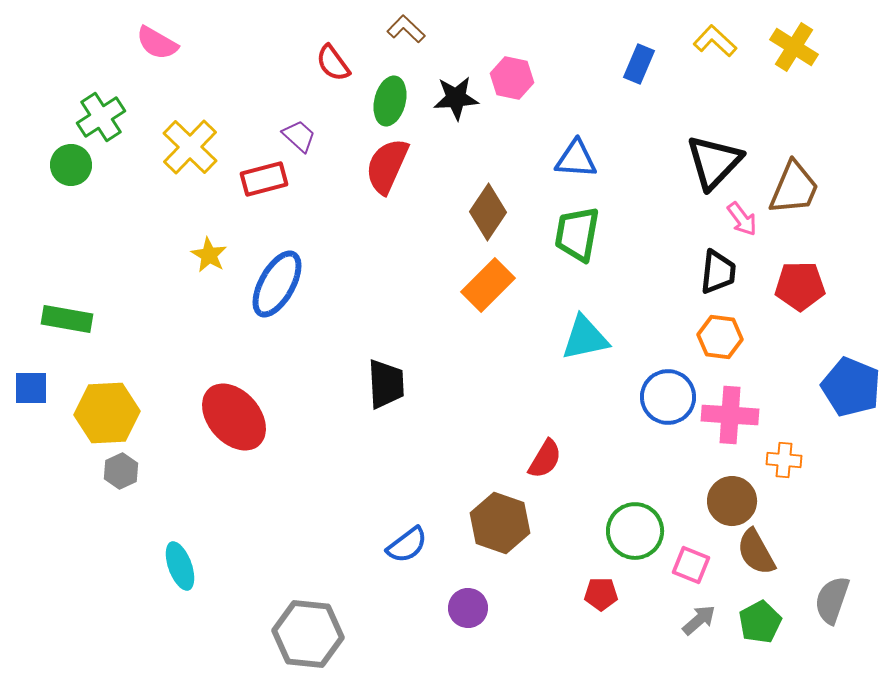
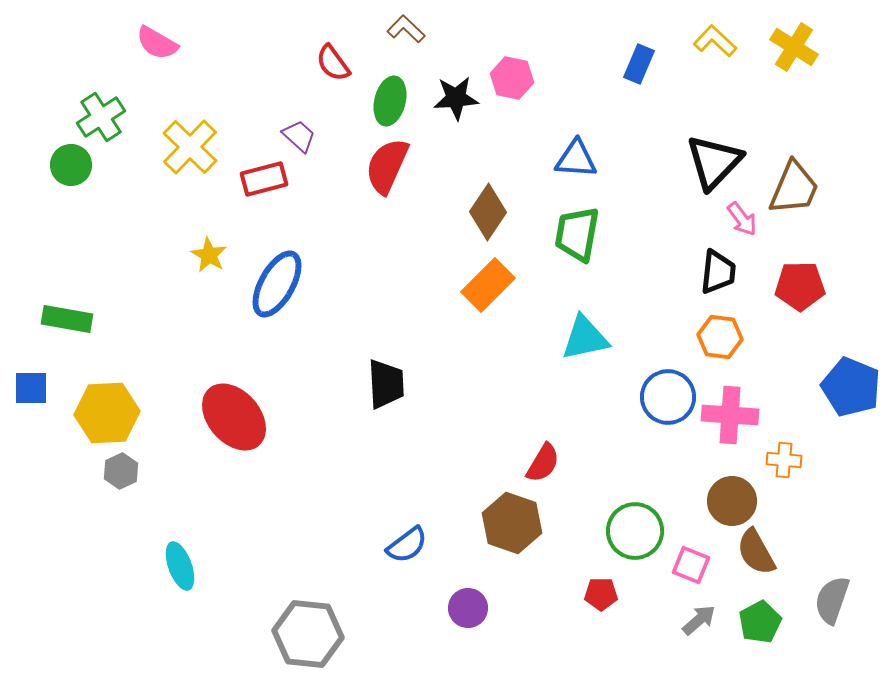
red semicircle at (545, 459): moved 2 px left, 4 px down
brown hexagon at (500, 523): moved 12 px right
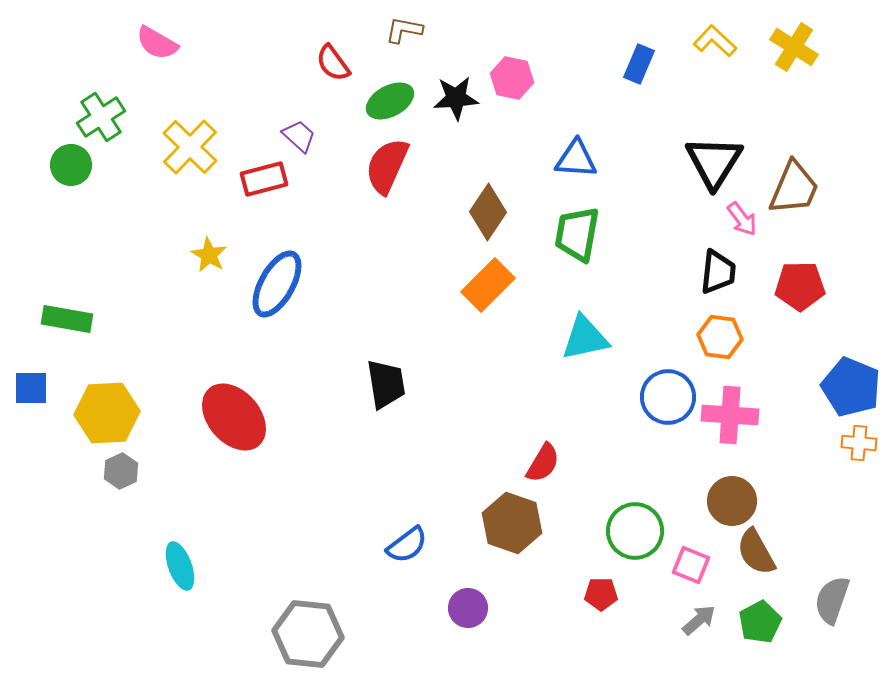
brown L-shape at (406, 29): moved 2 px left, 1 px down; rotated 33 degrees counterclockwise
green ellipse at (390, 101): rotated 48 degrees clockwise
black triangle at (714, 162): rotated 12 degrees counterclockwise
black trapezoid at (386, 384): rotated 6 degrees counterclockwise
orange cross at (784, 460): moved 75 px right, 17 px up
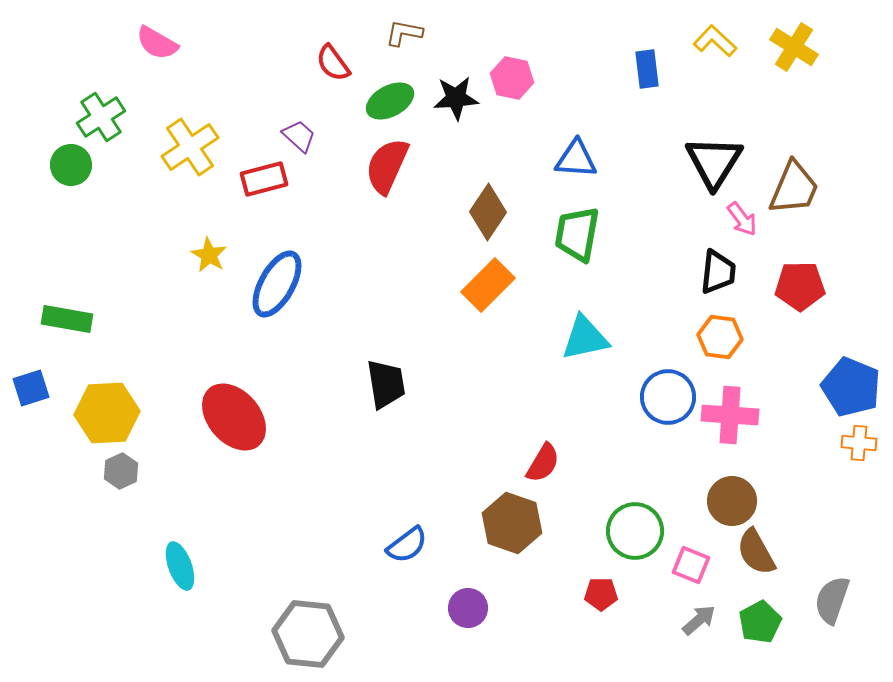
brown L-shape at (404, 30): moved 3 px down
blue rectangle at (639, 64): moved 8 px right, 5 px down; rotated 30 degrees counterclockwise
yellow cross at (190, 147): rotated 12 degrees clockwise
blue square at (31, 388): rotated 18 degrees counterclockwise
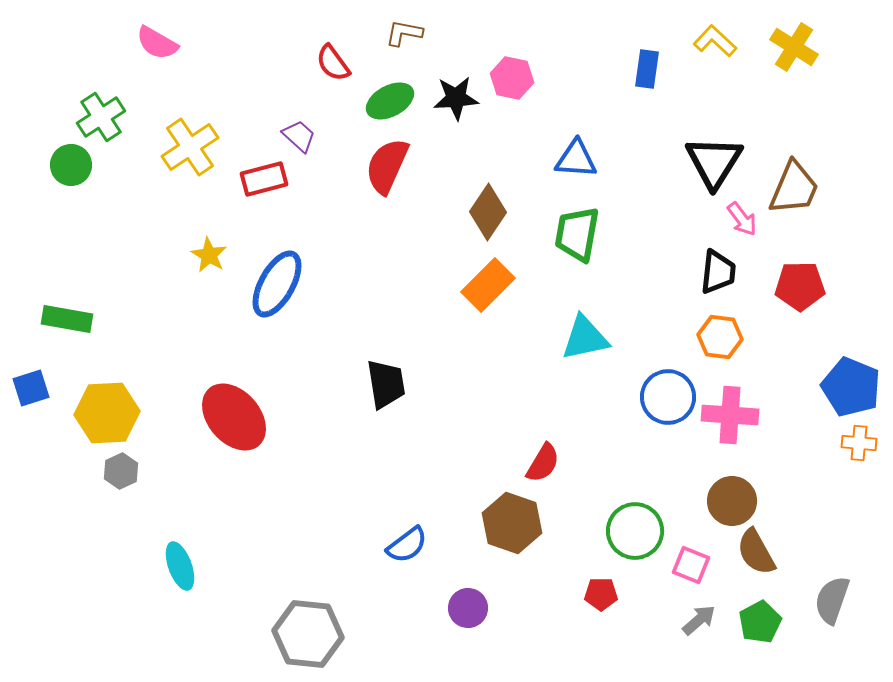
blue rectangle at (647, 69): rotated 15 degrees clockwise
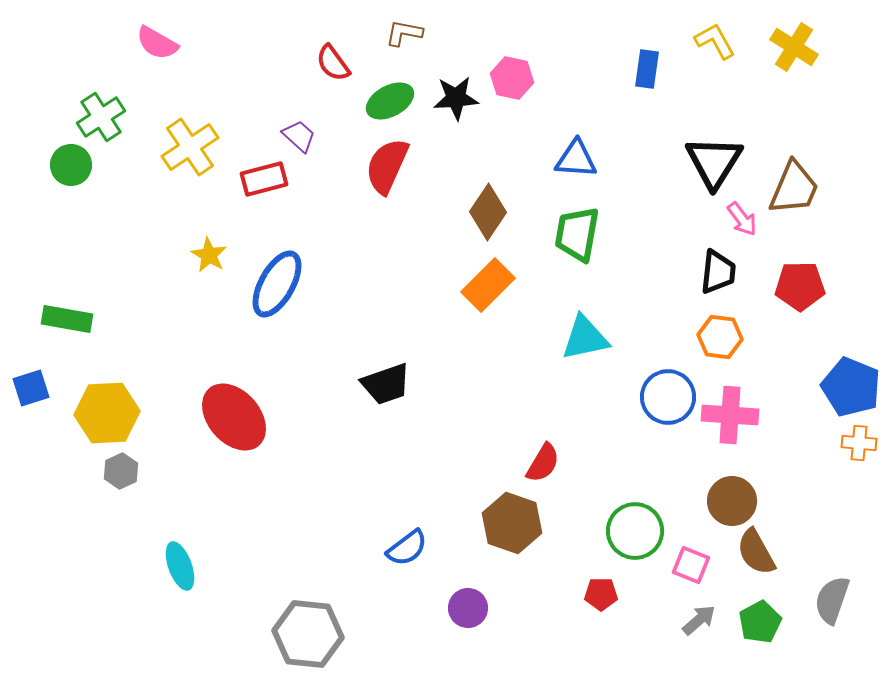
yellow L-shape at (715, 41): rotated 18 degrees clockwise
black trapezoid at (386, 384): rotated 80 degrees clockwise
blue semicircle at (407, 545): moved 3 px down
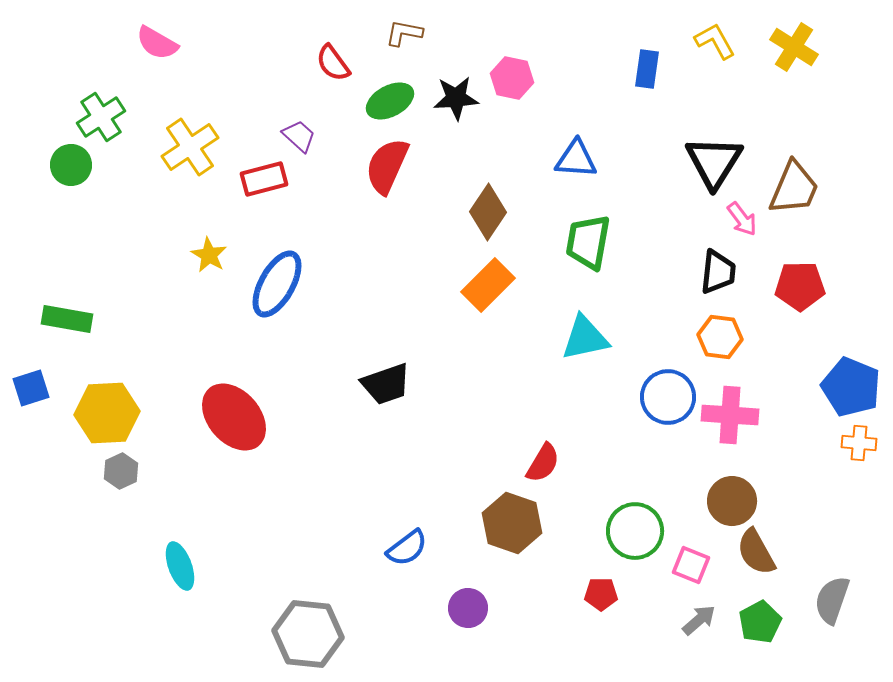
green trapezoid at (577, 234): moved 11 px right, 8 px down
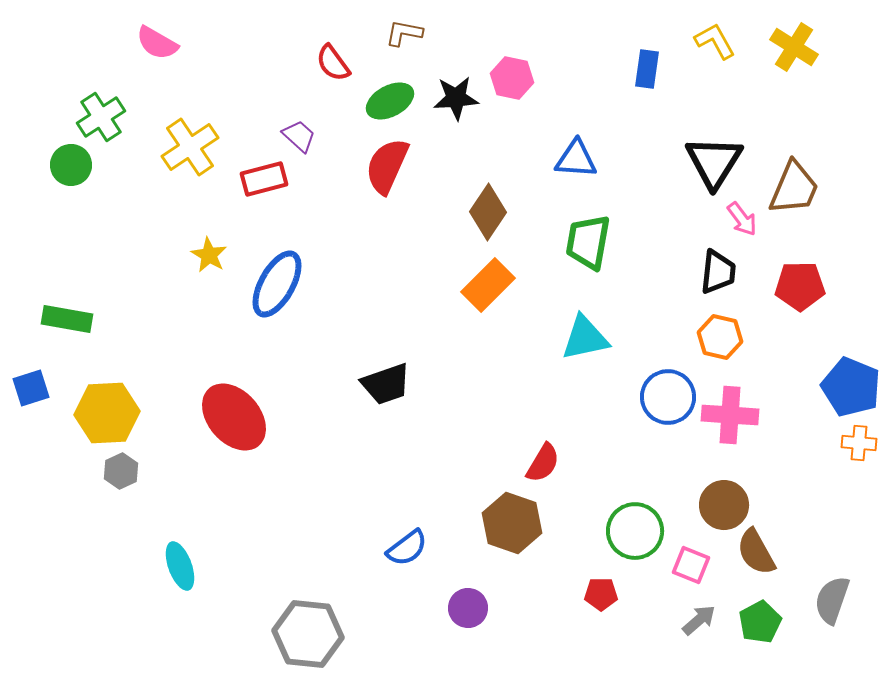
orange hexagon at (720, 337): rotated 6 degrees clockwise
brown circle at (732, 501): moved 8 px left, 4 px down
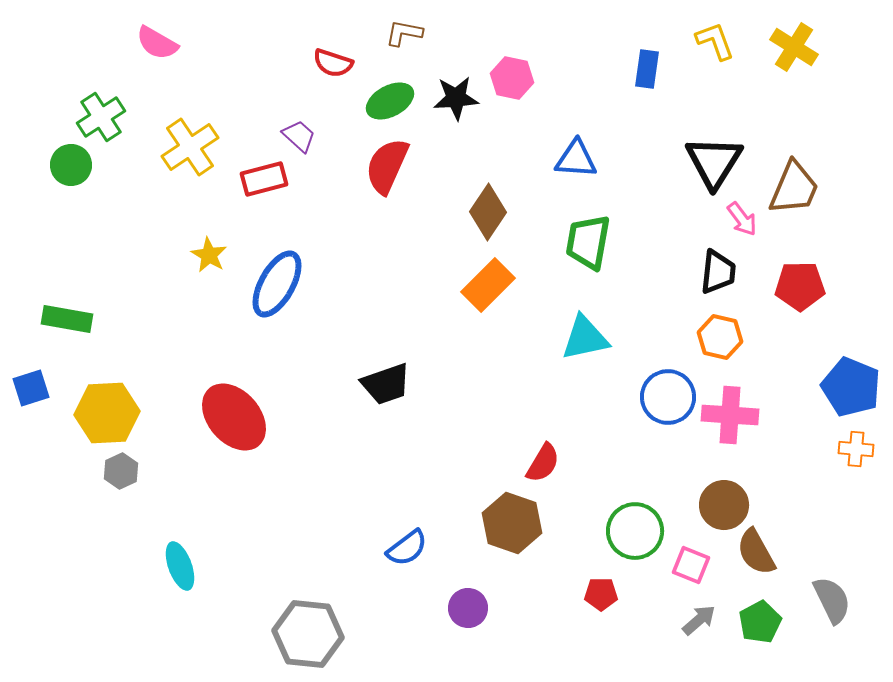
yellow L-shape at (715, 41): rotated 9 degrees clockwise
red semicircle at (333, 63): rotated 36 degrees counterclockwise
orange cross at (859, 443): moved 3 px left, 6 px down
gray semicircle at (832, 600): rotated 135 degrees clockwise
